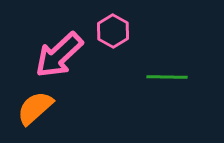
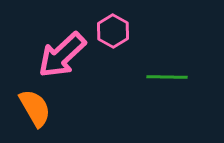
pink arrow: moved 3 px right
orange semicircle: rotated 102 degrees clockwise
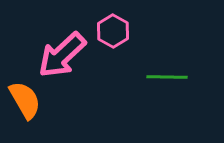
orange semicircle: moved 10 px left, 8 px up
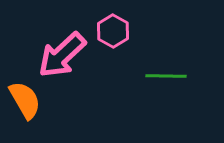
green line: moved 1 px left, 1 px up
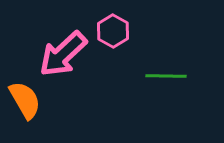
pink arrow: moved 1 px right, 1 px up
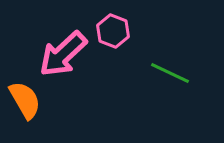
pink hexagon: rotated 8 degrees counterclockwise
green line: moved 4 px right, 3 px up; rotated 24 degrees clockwise
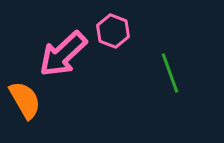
green line: rotated 45 degrees clockwise
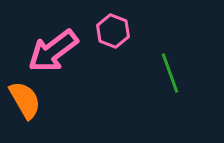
pink arrow: moved 10 px left, 3 px up; rotated 6 degrees clockwise
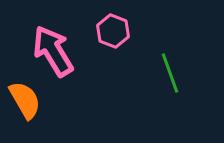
pink arrow: rotated 96 degrees clockwise
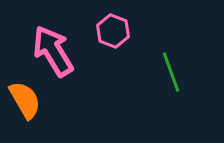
green line: moved 1 px right, 1 px up
